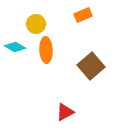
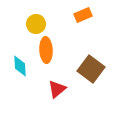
cyan diamond: moved 5 px right, 19 px down; rotated 55 degrees clockwise
brown square: moved 3 px down; rotated 12 degrees counterclockwise
red triangle: moved 8 px left, 23 px up; rotated 12 degrees counterclockwise
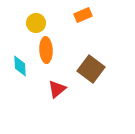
yellow circle: moved 1 px up
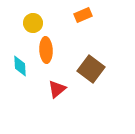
yellow circle: moved 3 px left
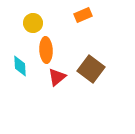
red triangle: moved 12 px up
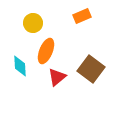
orange rectangle: moved 1 px left, 1 px down
orange ellipse: moved 1 px down; rotated 25 degrees clockwise
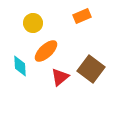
orange ellipse: rotated 25 degrees clockwise
red triangle: moved 3 px right
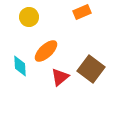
orange rectangle: moved 4 px up
yellow circle: moved 4 px left, 6 px up
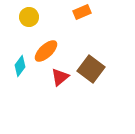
cyan diamond: rotated 40 degrees clockwise
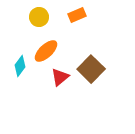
orange rectangle: moved 5 px left, 3 px down
yellow circle: moved 10 px right
brown square: rotated 8 degrees clockwise
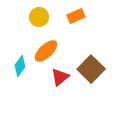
orange rectangle: moved 1 px left, 1 px down
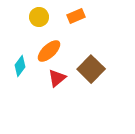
orange ellipse: moved 3 px right
red triangle: moved 3 px left, 1 px down
